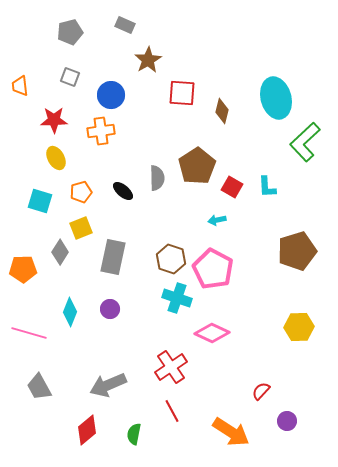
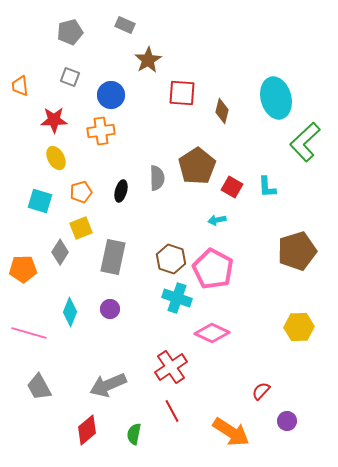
black ellipse at (123, 191): moved 2 px left; rotated 65 degrees clockwise
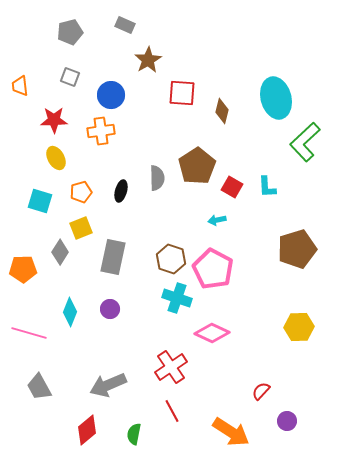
brown pentagon at (297, 251): moved 2 px up
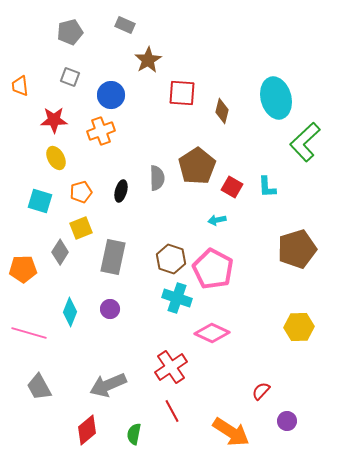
orange cross at (101, 131): rotated 12 degrees counterclockwise
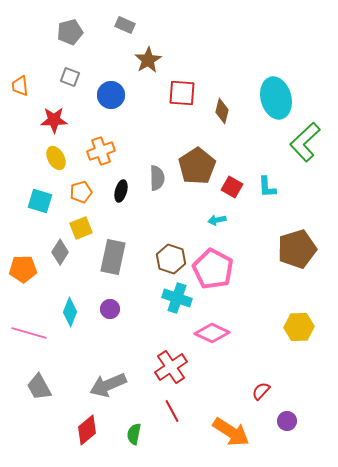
orange cross at (101, 131): moved 20 px down
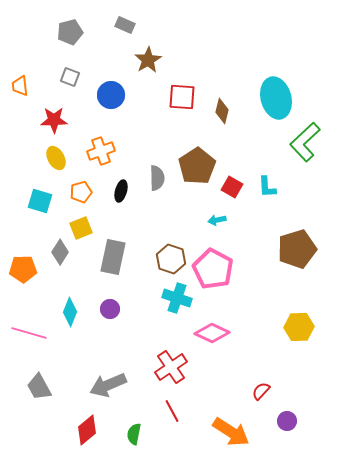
red square at (182, 93): moved 4 px down
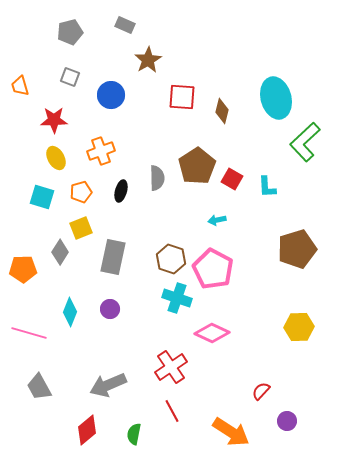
orange trapezoid at (20, 86): rotated 10 degrees counterclockwise
red square at (232, 187): moved 8 px up
cyan square at (40, 201): moved 2 px right, 4 px up
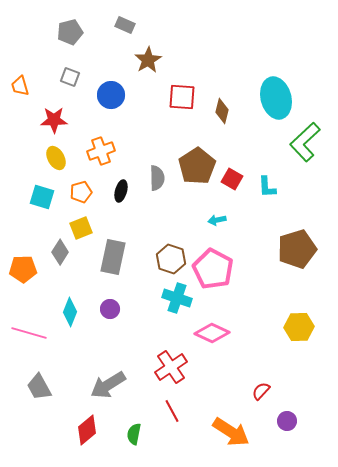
gray arrow at (108, 385): rotated 9 degrees counterclockwise
